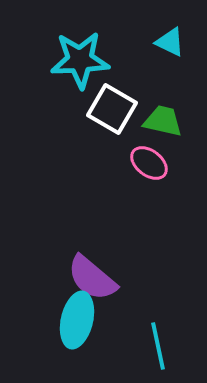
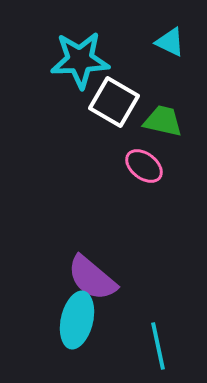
white square: moved 2 px right, 7 px up
pink ellipse: moved 5 px left, 3 px down
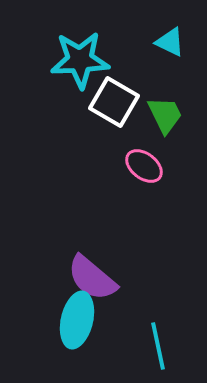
green trapezoid: moved 2 px right, 6 px up; rotated 51 degrees clockwise
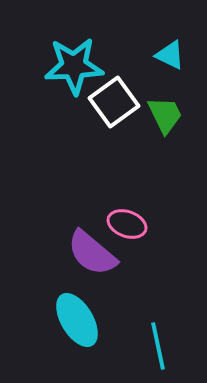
cyan triangle: moved 13 px down
cyan star: moved 6 px left, 6 px down
white square: rotated 24 degrees clockwise
pink ellipse: moved 17 px left, 58 px down; rotated 18 degrees counterclockwise
purple semicircle: moved 25 px up
cyan ellipse: rotated 44 degrees counterclockwise
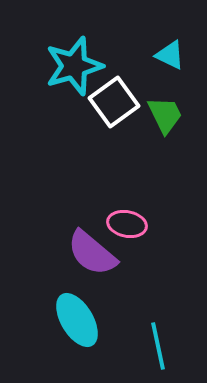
cyan star: rotated 14 degrees counterclockwise
pink ellipse: rotated 9 degrees counterclockwise
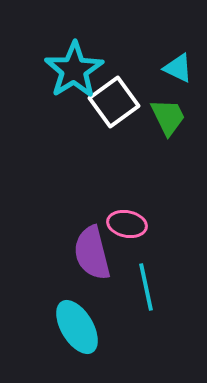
cyan triangle: moved 8 px right, 13 px down
cyan star: moved 4 px down; rotated 16 degrees counterclockwise
green trapezoid: moved 3 px right, 2 px down
purple semicircle: rotated 36 degrees clockwise
cyan ellipse: moved 7 px down
cyan line: moved 12 px left, 59 px up
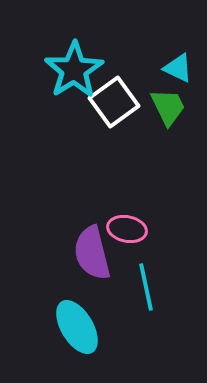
green trapezoid: moved 10 px up
pink ellipse: moved 5 px down
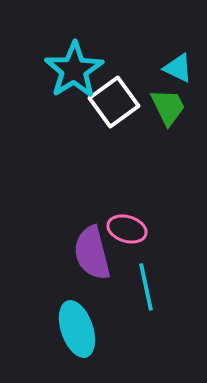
pink ellipse: rotated 6 degrees clockwise
cyan ellipse: moved 2 px down; rotated 12 degrees clockwise
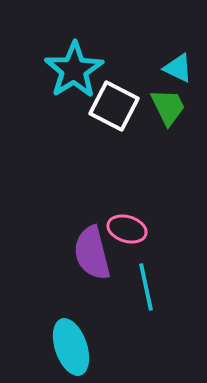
white square: moved 4 px down; rotated 27 degrees counterclockwise
cyan ellipse: moved 6 px left, 18 px down
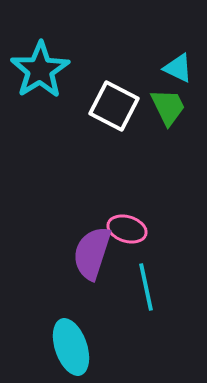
cyan star: moved 34 px left
purple semicircle: rotated 32 degrees clockwise
